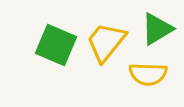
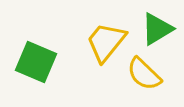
green square: moved 20 px left, 17 px down
yellow semicircle: moved 4 px left; rotated 42 degrees clockwise
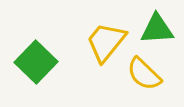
green triangle: rotated 27 degrees clockwise
green square: rotated 21 degrees clockwise
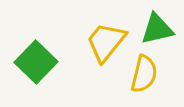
green triangle: rotated 9 degrees counterclockwise
yellow semicircle: rotated 120 degrees counterclockwise
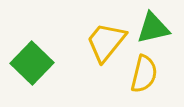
green triangle: moved 4 px left, 1 px up
green square: moved 4 px left, 1 px down
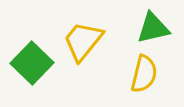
yellow trapezoid: moved 23 px left, 1 px up
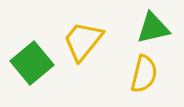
green square: rotated 6 degrees clockwise
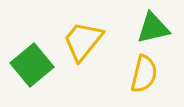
green square: moved 2 px down
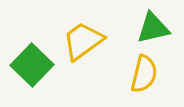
yellow trapezoid: rotated 15 degrees clockwise
green square: rotated 6 degrees counterclockwise
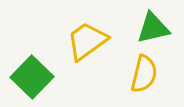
yellow trapezoid: moved 4 px right
green square: moved 12 px down
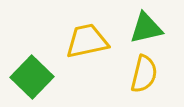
green triangle: moved 7 px left
yellow trapezoid: rotated 24 degrees clockwise
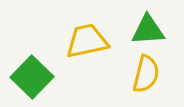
green triangle: moved 2 px right, 2 px down; rotated 9 degrees clockwise
yellow semicircle: moved 2 px right
